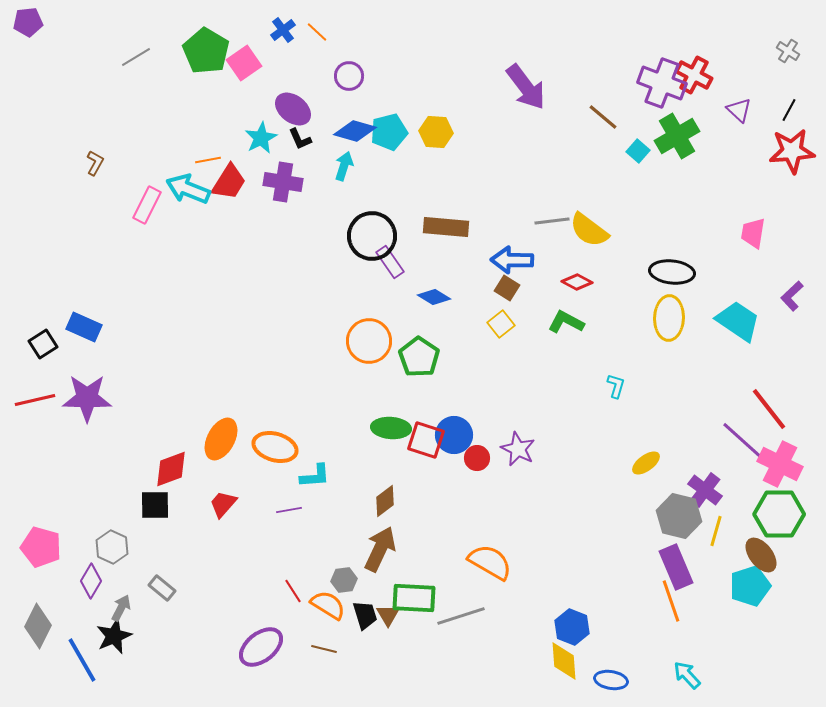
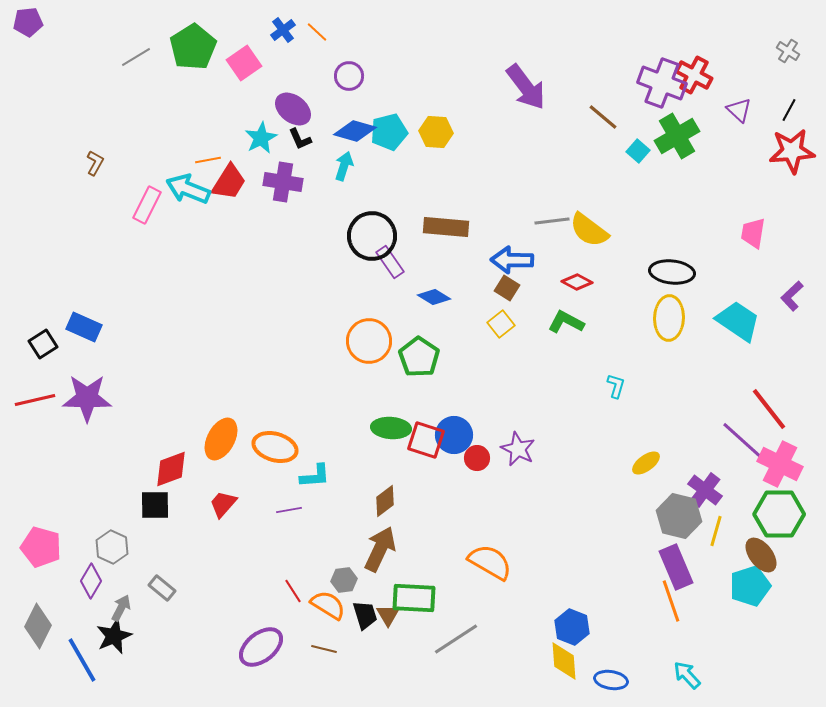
green pentagon at (206, 51): moved 13 px left, 4 px up; rotated 9 degrees clockwise
gray line at (461, 616): moved 5 px left, 23 px down; rotated 15 degrees counterclockwise
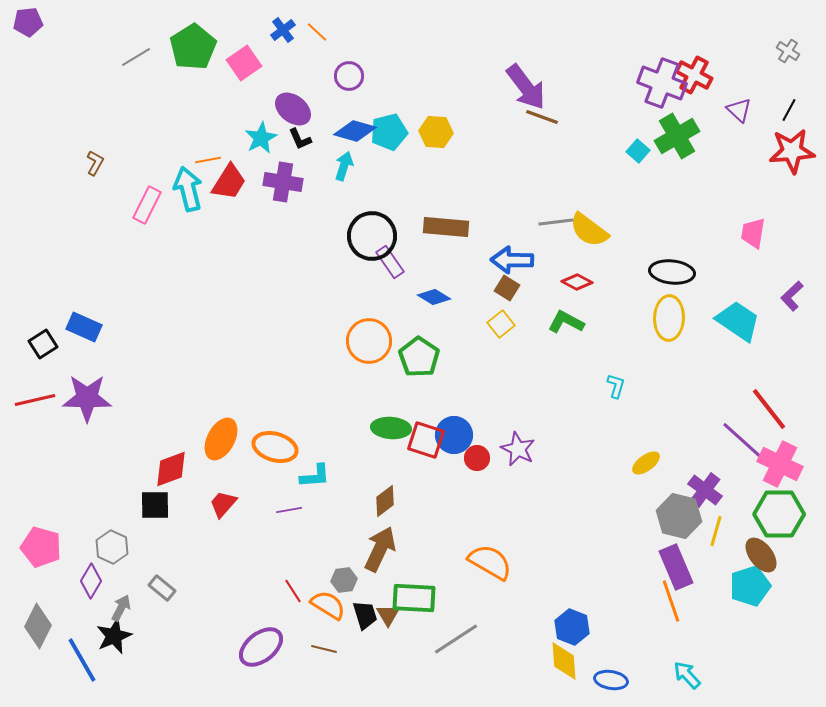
brown line at (603, 117): moved 61 px left; rotated 20 degrees counterclockwise
cyan arrow at (188, 189): rotated 54 degrees clockwise
gray line at (552, 221): moved 4 px right, 1 px down
